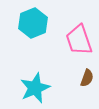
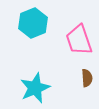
brown semicircle: rotated 24 degrees counterclockwise
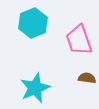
brown semicircle: rotated 78 degrees counterclockwise
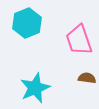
cyan hexagon: moved 6 px left
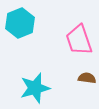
cyan hexagon: moved 7 px left
cyan star: rotated 8 degrees clockwise
